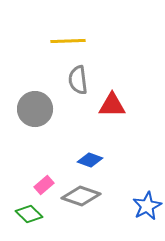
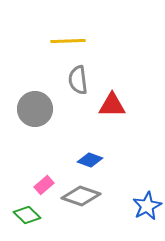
green diamond: moved 2 px left, 1 px down
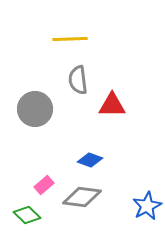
yellow line: moved 2 px right, 2 px up
gray diamond: moved 1 px right, 1 px down; rotated 12 degrees counterclockwise
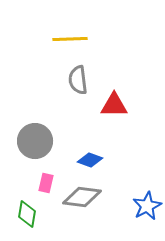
red triangle: moved 2 px right
gray circle: moved 32 px down
pink rectangle: moved 2 px right, 2 px up; rotated 36 degrees counterclockwise
green diamond: moved 1 px up; rotated 56 degrees clockwise
